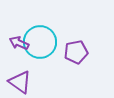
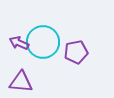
cyan circle: moved 3 px right
purple triangle: moved 1 px right; rotated 30 degrees counterclockwise
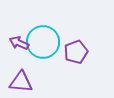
purple pentagon: rotated 10 degrees counterclockwise
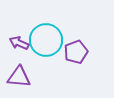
cyan circle: moved 3 px right, 2 px up
purple triangle: moved 2 px left, 5 px up
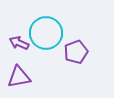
cyan circle: moved 7 px up
purple triangle: rotated 15 degrees counterclockwise
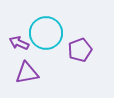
purple pentagon: moved 4 px right, 2 px up
purple triangle: moved 8 px right, 4 px up
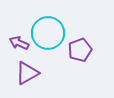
cyan circle: moved 2 px right
purple triangle: rotated 20 degrees counterclockwise
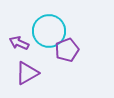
cyan circle: moved 1 px right, 2 px up
purple pentagon: moved 13 px left
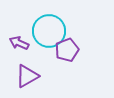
purple triangle: moved 3 px down
